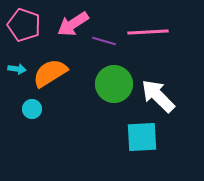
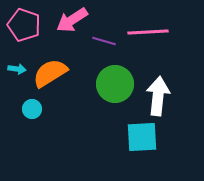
pink arrow: moved 1 px left, 4 px up
green circle: moved 1 px right
white arrow: rotated 51 degrees clockwise
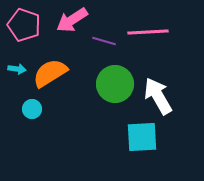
white arrow: rotated 36 degrees counterclockwise
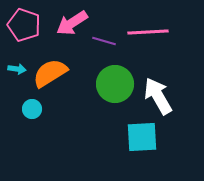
pink arrow: moved 3 px down
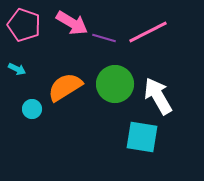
pink arrow: rotated 116 degrees counterclockwise
pink line: rotated 24 degrees counterclockwise
purple line: moved 3 px up
cyan arrow: rotated 18 degrees clockwise
orange semicircle: moved 15 px right, 14 px down
cyan square: rotated 12 degrees clockwise
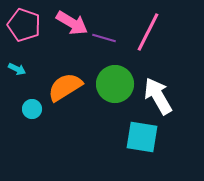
pink line: rotated 36 degrees counterclockwise
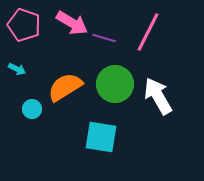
cyan square: moved 41 px left
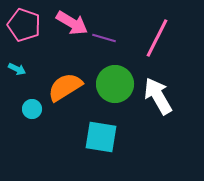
pink line: moved 9 px right, 6 px down
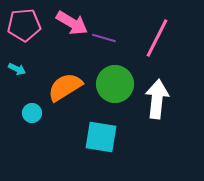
pink pentagon: rotated 24 degrees counterclockwise
white arrow: moved 1 px left, 3 px down; rotated 36 degrees clockwise
cyan circle: moved 4 px down
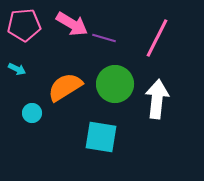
pink arrow: moved 1 px down
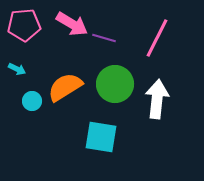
cyan circle: moved 12 px up
